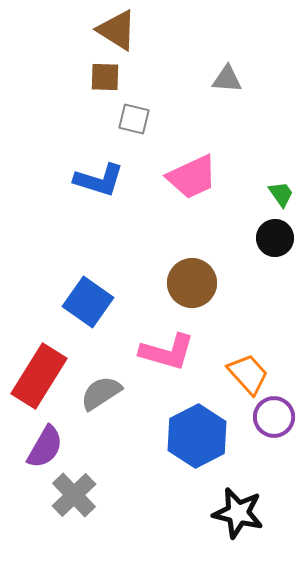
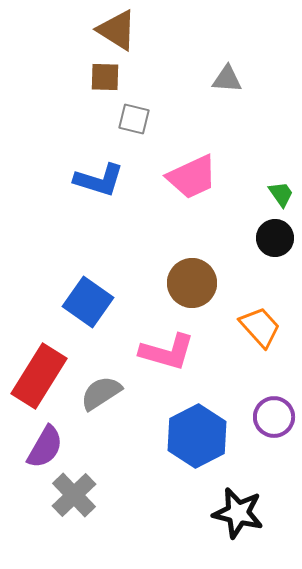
orange trapezoid: moved 12 px right, 47 px up
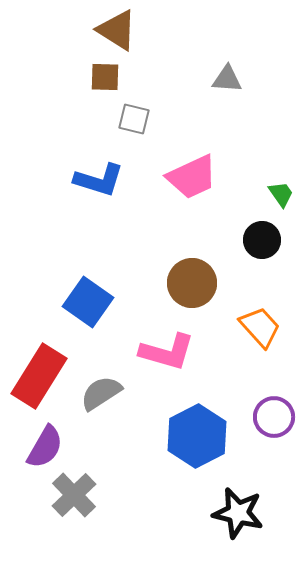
black circle: moved 13 px left, 2 px down
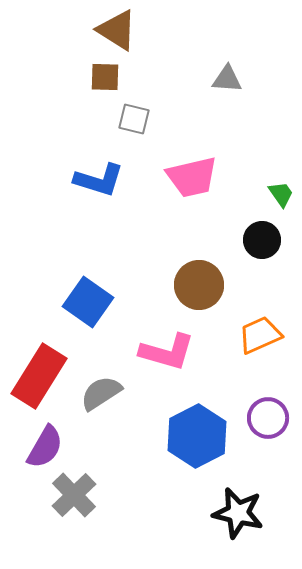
pink trapezoid: rotated 12 degrees clockwise
brown circle: moved 7 px right, 2 px down
orange trapezoid: moved 8 px down; rotated 72 degrees counterclockwise
purple circle: moved 6 px left, 1 px down
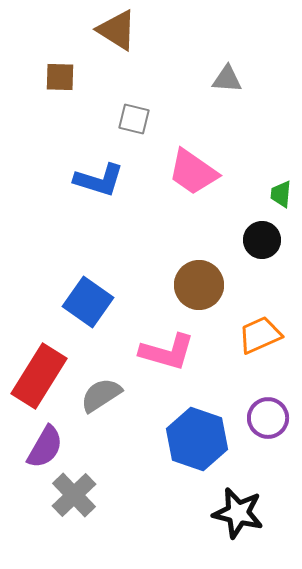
brown square: moved 45 px left
pink trapezoid: moved 1 px right, 5 px up; rotated 48 degrees clockwise
green trapezoid: rotated 140 degrees counterclockwise
gray semicircle: moved 2 px down
blue hexagon: moved 3 px down; rotated 14 degrees counterclockwise
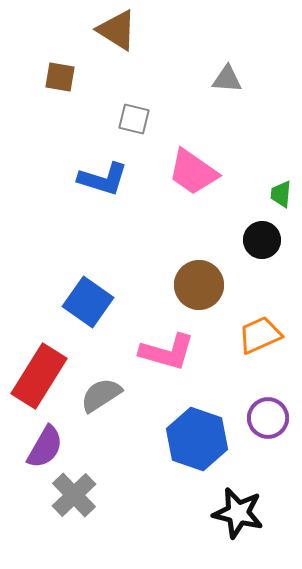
brown square: rotated 8 degrees clockwise
blue L-shape: moved 4 px right, 1 px up
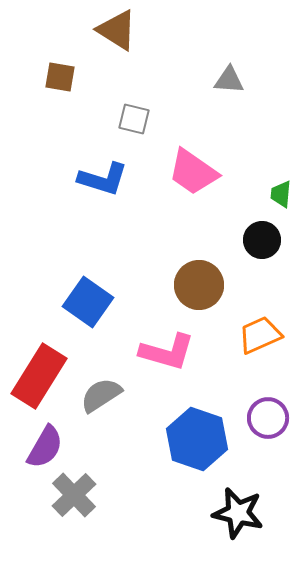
gray triangle: moved 2 px right, 1 px down
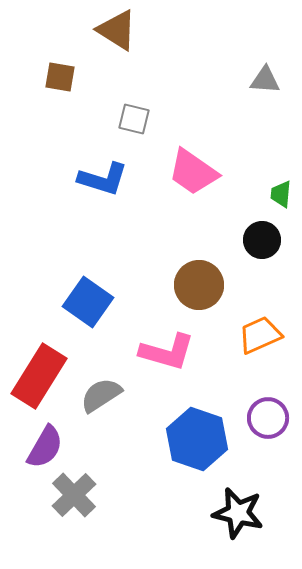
gray triangle: moved 36 px right
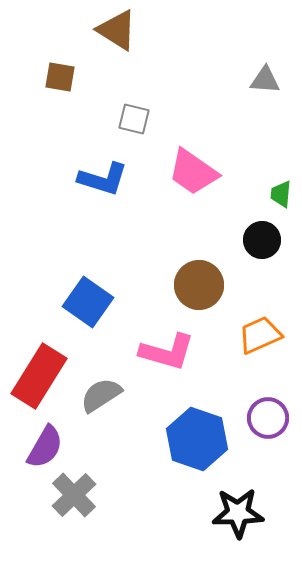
black star: rotated 15 degrees counterclockwise
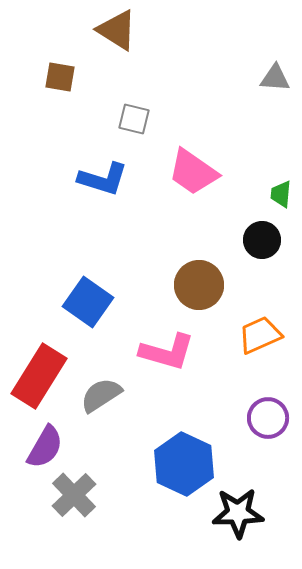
gray triangle: moved 10 px right, 2 px up
blue hexagon: moved 13 px left, 25 px down; rotated 6 degrees clockwise
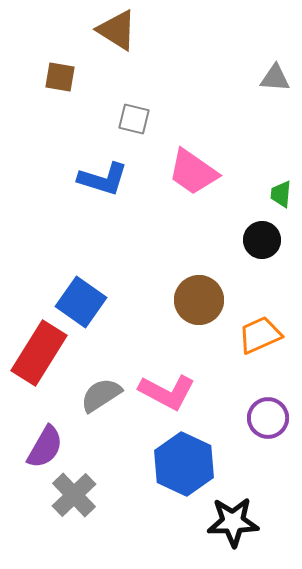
brown circle: moved 15 px down
blue square: moved 7 px left
pink L-shape: moved 40 px down; rotated 12 degrees clockwise
red rectangle: moved 23 px up
black star: moved 5 px left, 9 px down
